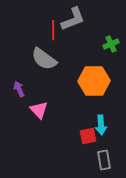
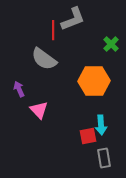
green cross: rotated 21 degrees counterclockwise
gray rectangle: moved 2 px up
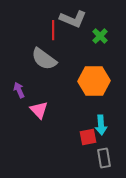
gray L-shape: rotated 44 degrees clockwise
green cross: moved 11 px left, 8 px up
purple arrow: moved 1 px down
red square: moved 1 px down
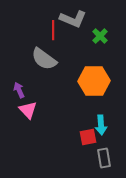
pink triangle: moved 11 px left
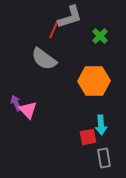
gray L-shape: moved 3 px left, 2 px up; rotated 40 degrees counterclockwise
red line: moved 1 px right, 1 px up; rotated 24 degrees clockwise
purple arrow: moved 3 px left, 13 px down
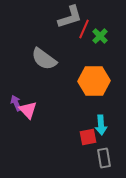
red line: moved 30 px right
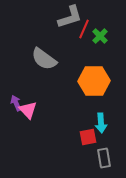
cyan arrow: moved 2 px up
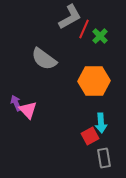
gray L-shape: rotated 12 degrees counterclockwise
red square: moved 2 px right, 1 px up; rotated 18 degrees counterclockwise
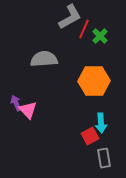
gray semicircle: rotated 140 degrees clockwise
